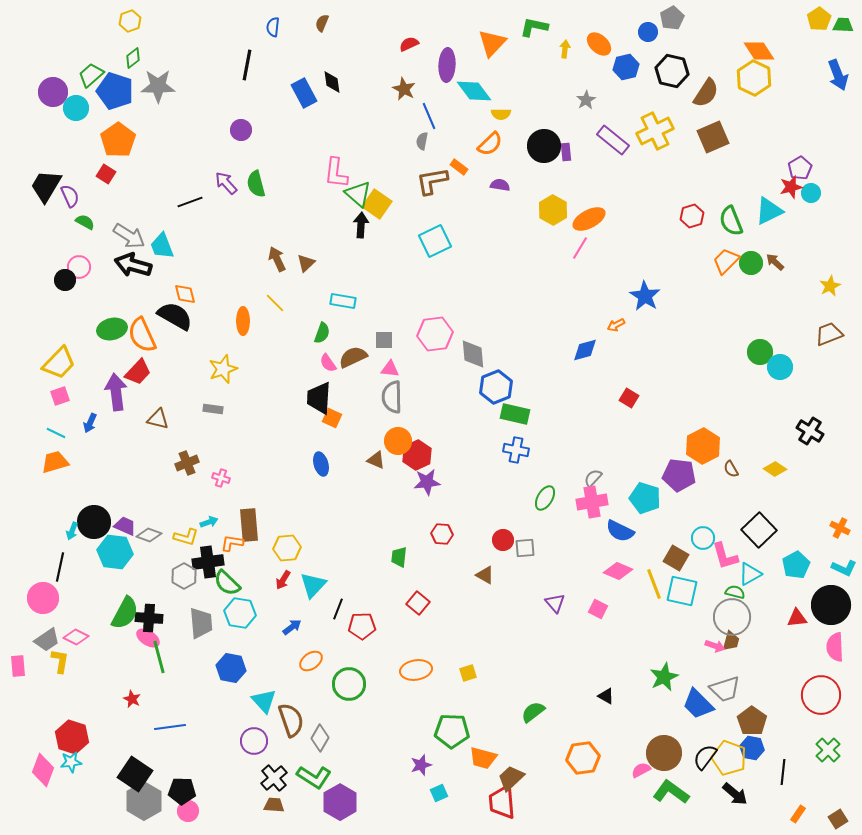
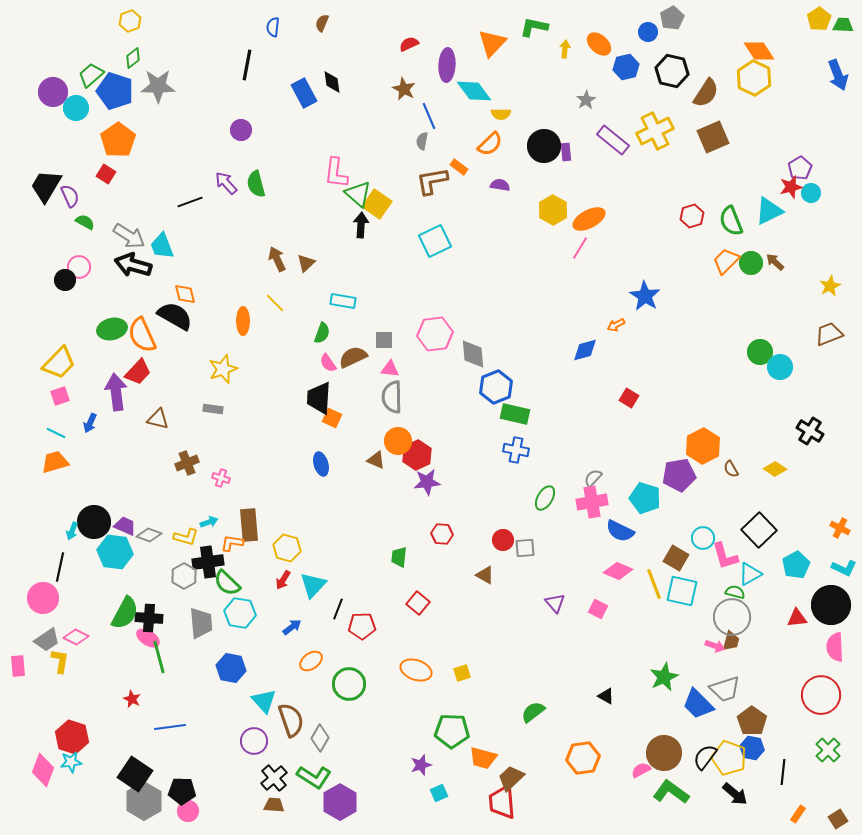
purple pentagon at (679, 475): rotated 16 degrees counterclockwise
yellow hexagon at (287, 548): rotated 20 degrees clockwise
orange ellipse at (416, 670): rotated 28 degrees clockwise
yellow square at (468, 673): moved 6 px left
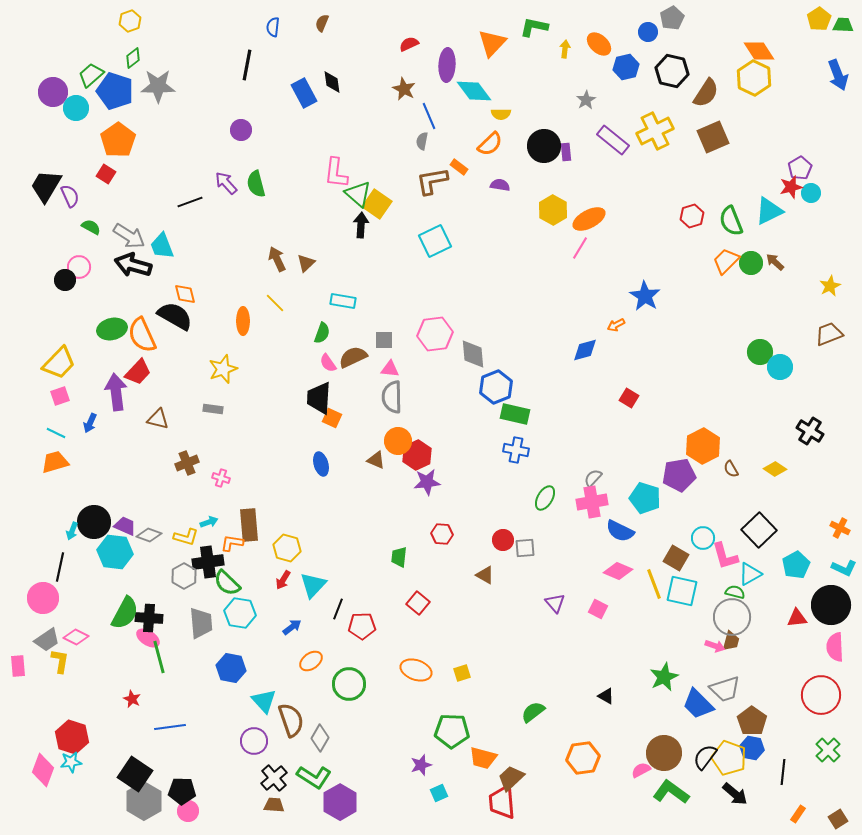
green semicircle at (85, 222): moved 6 px right, 5 px down
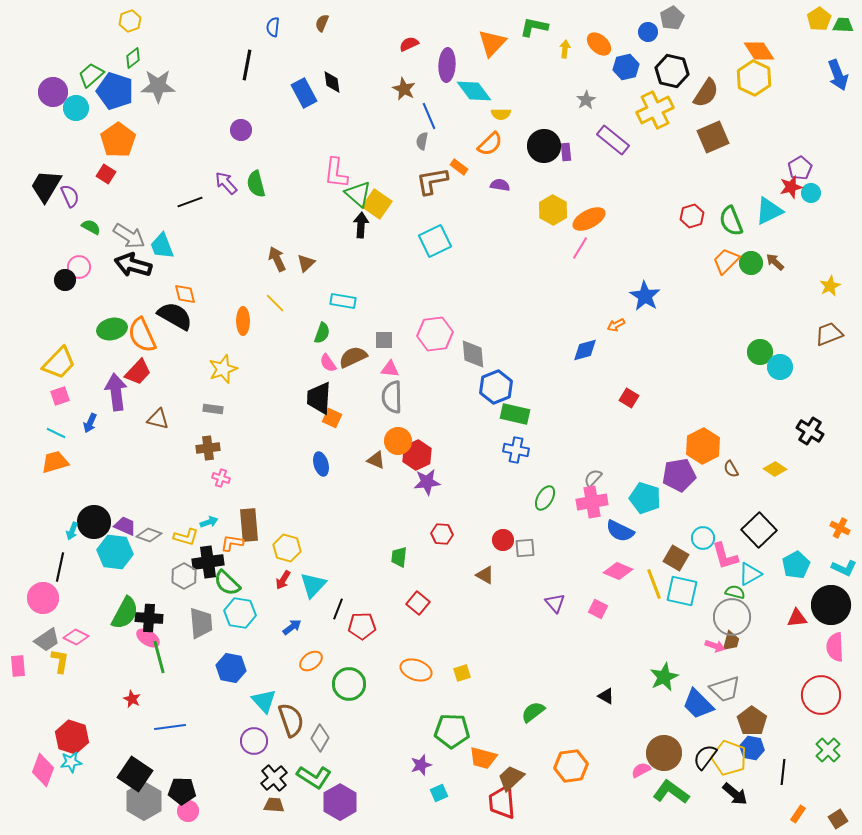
yellow cross at (655, 131): moved 21 px up
brown cross at (187, 463): moved 21 px right, 15 px up; rotated 15 degrees clockwise
orange hexagon at (583, 758): moved 12 px left, 8 px down
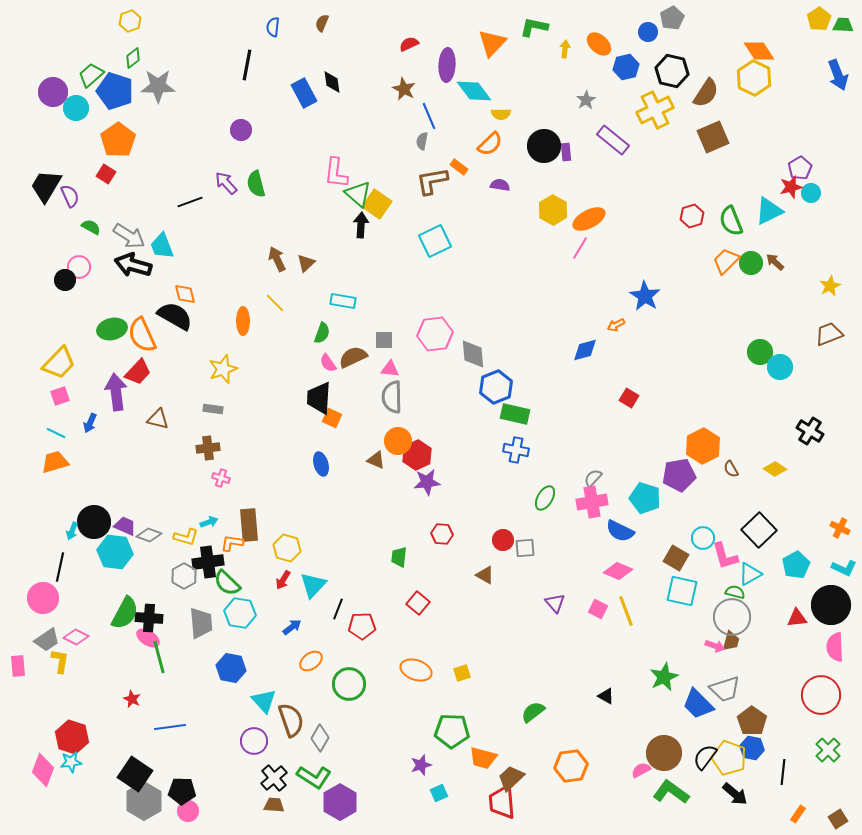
yellow line at (654, 584): moved 28 px left, 27 px down
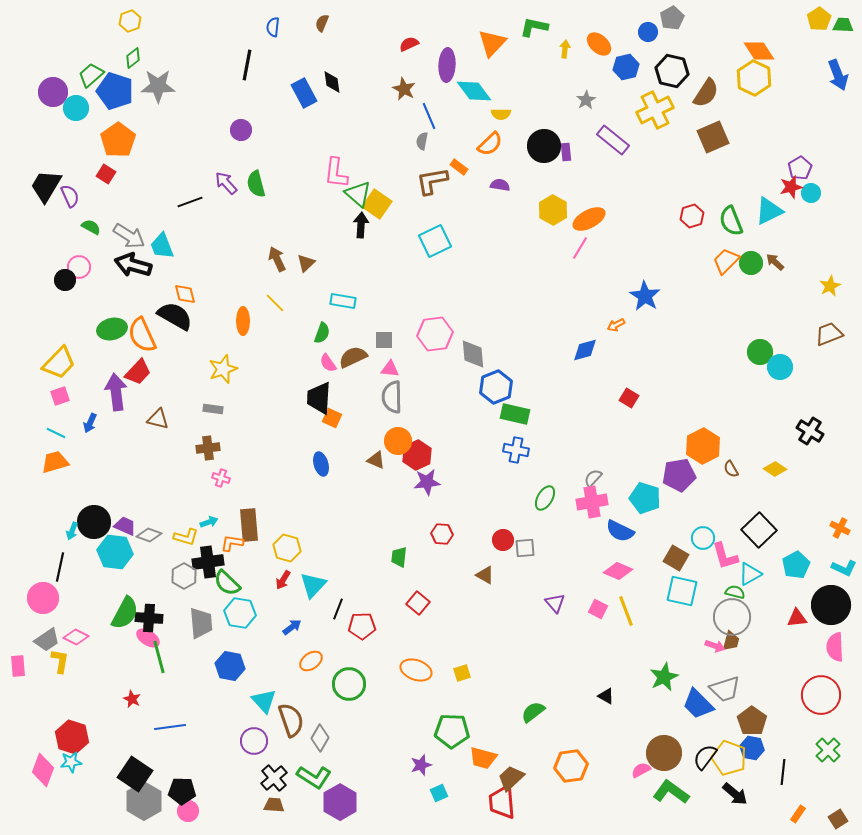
blue hexagon at (231, 668): moved 1 px left, 2 px up
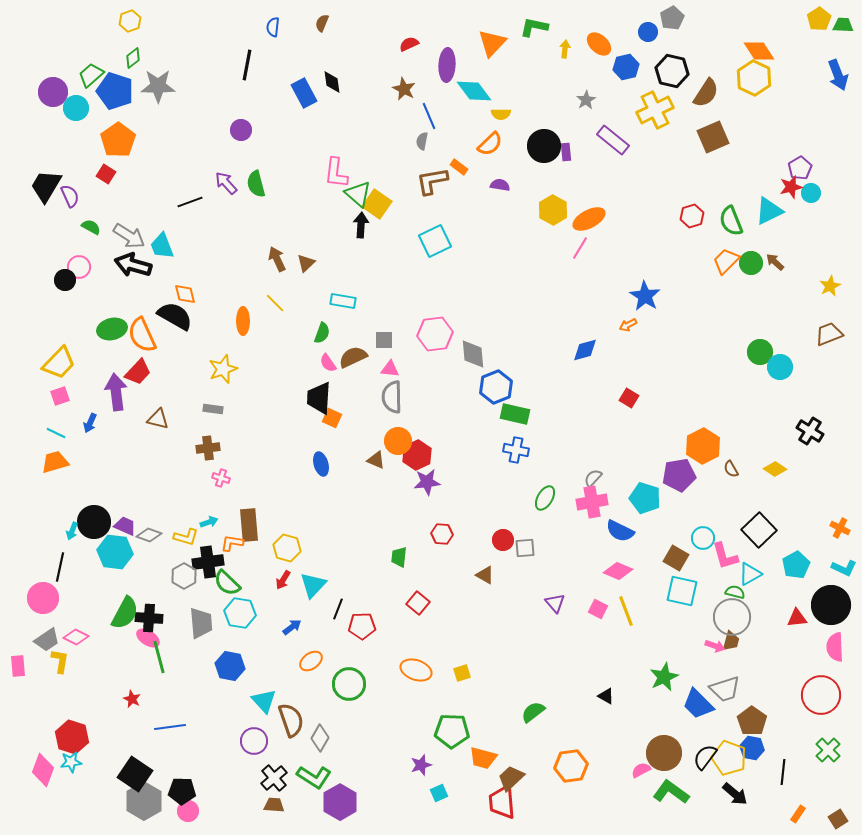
orange arrow at (616, 325): moved 12 px right
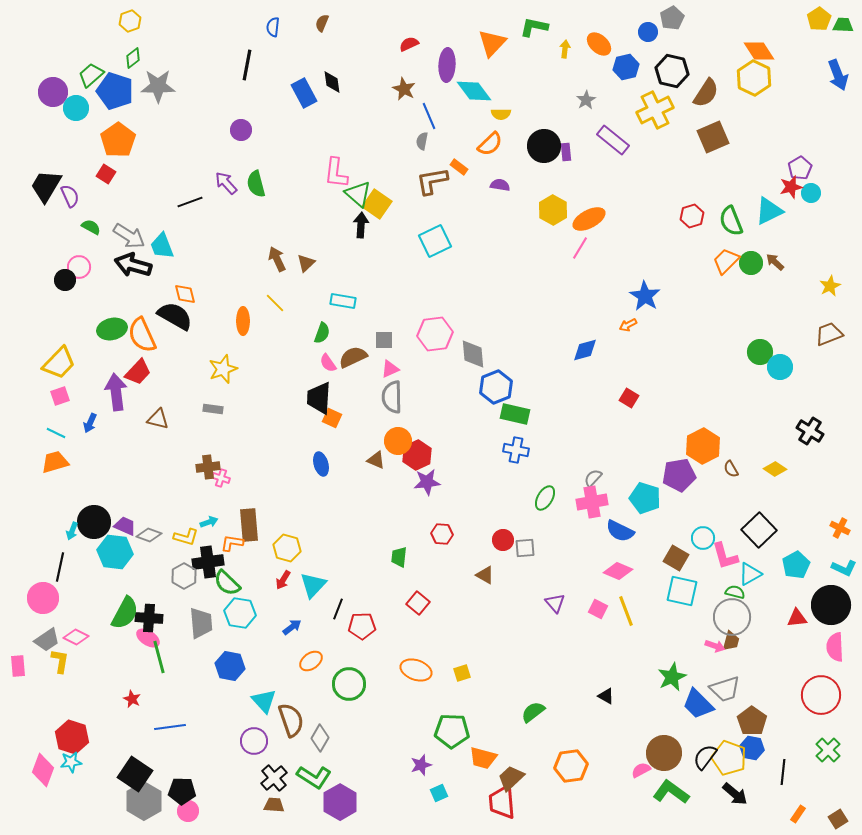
pink triangle at (390, 369): rotated 30 degrees counterclockwise
brown cross at (208, 448): moved 19 px down
green star at (664, 677): moved 8 px right
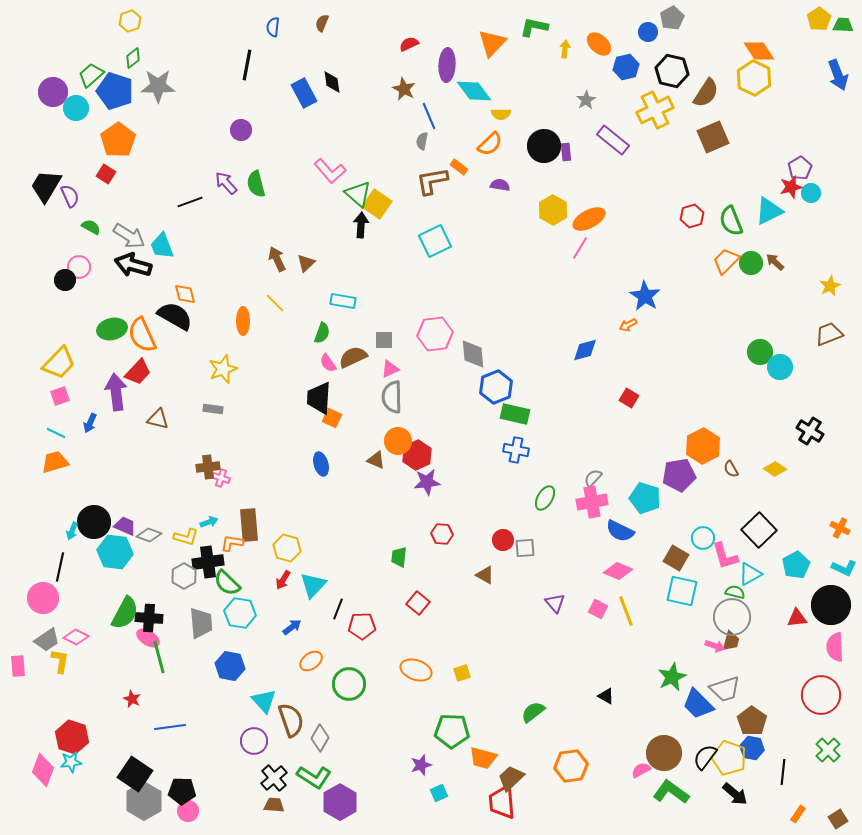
pink L-shape at (336, 173): moved 6 px left, 2 px up; rotated 48 degrees counterclockwise
